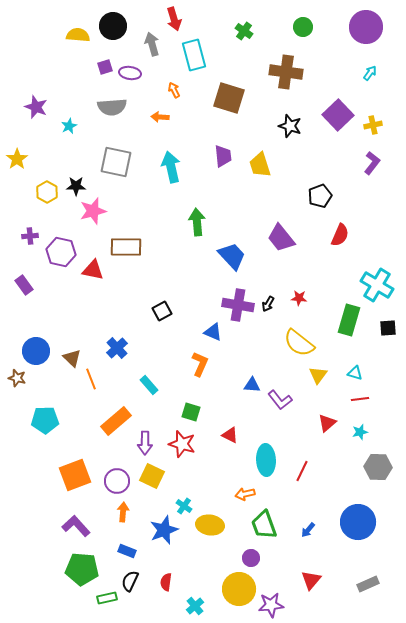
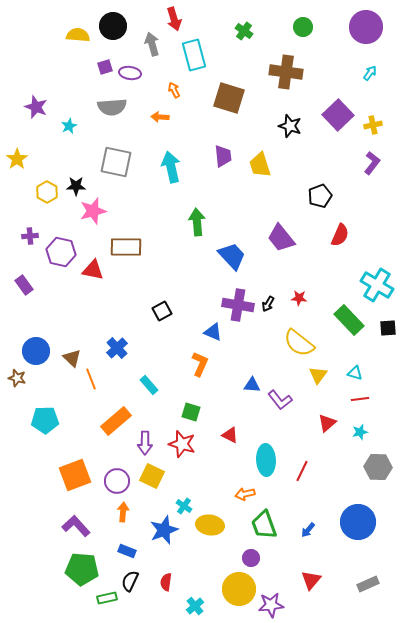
green rectangle at (349, 320): rotated 60 degrees counterclockwise
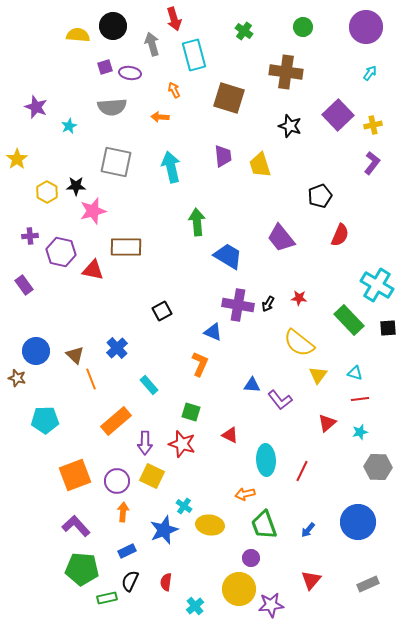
blue trapezoid at (232, 256): moved 4 px left; rotated 16 degrees counterclockwise
brown triangle at (72, 358): moved 3 px right, 3 px up
blue rectangle at (127, 551): rotated 48 degrees counterclockwise
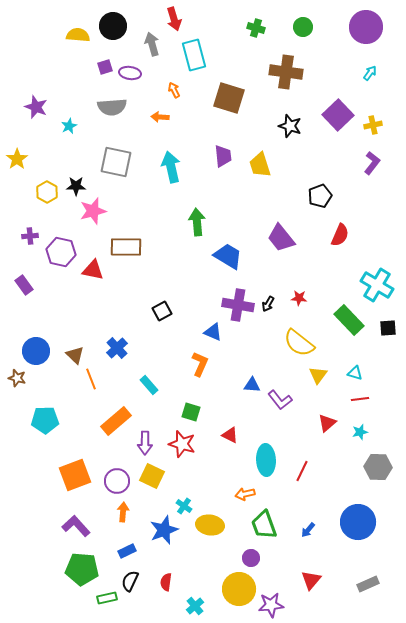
green cross at (244, 31): moved 12 px right, 3 px up; rotated 18 degrees counterclockwise
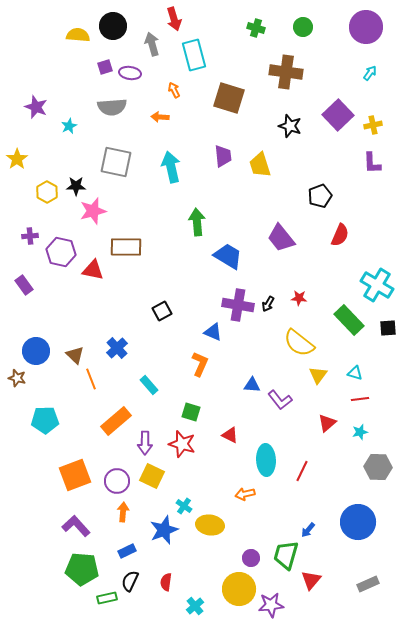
purple L-shape at (372, 163): rotated 140 degrees clockwise
green trapezoid at (264, 525): moved 22 px right, 30 px down; rotated 36 degrees clockwise
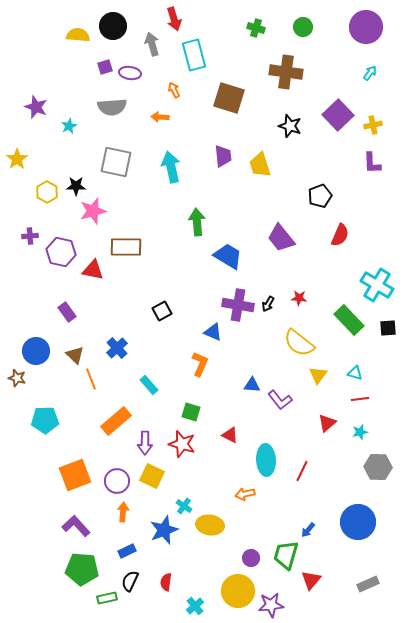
purple rectangle at (24, 285): moved 43 px right, 27 px down
yellow circle at (239, 589): moved 1 px left, 2 px down
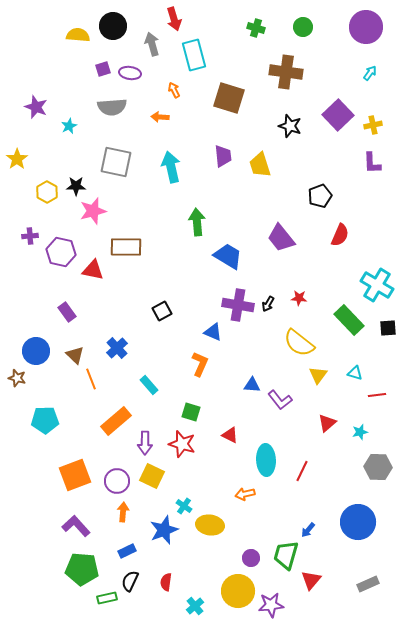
purple square at (105, 67): moved 2 px left, 2 px down
red line at (360, 399): moved 17 px right, 4 px up
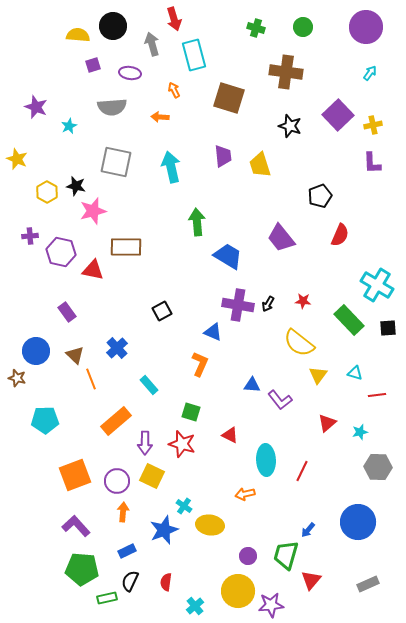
purple square at (103, 69): moved 10 px left, 4 px up
yellow star at (17, 159): rotated 15 degrees counterclockwise
black star at (76, 186): rotated 12 degrees clockwise
red star at (299, 298): moved 4 px right, 3 px down
purple circle at (251, 558): moved 3 px left, 2 px up
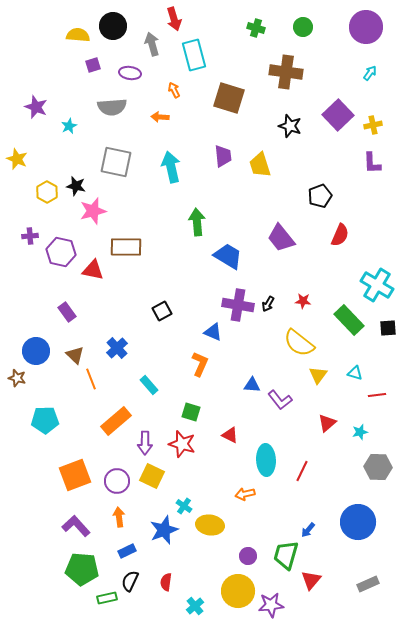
orange arrow at (123, 512): moved 4 px left, 5 px down; rotated 12 degrees counterclockwise
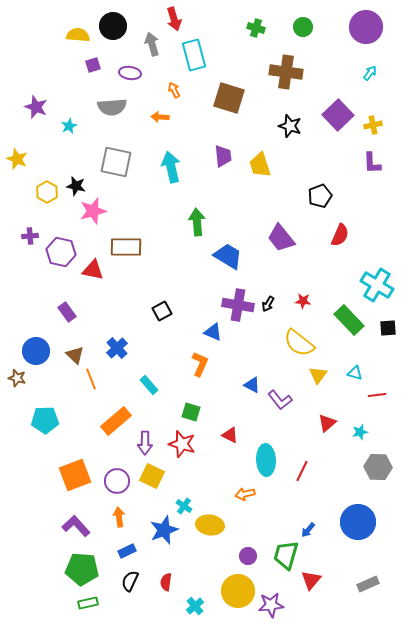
blue triangle at (252, 385): rotated 24 degrees clockwise
green rectangle at (107, 598): moved 19 px left, 5 px down
